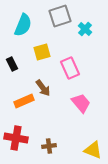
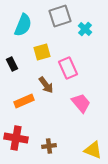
pink rectangle: moved 2 px left
brown arrow: moved 3 px right, 3 px up
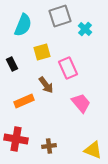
red cross: moved 1 px down
